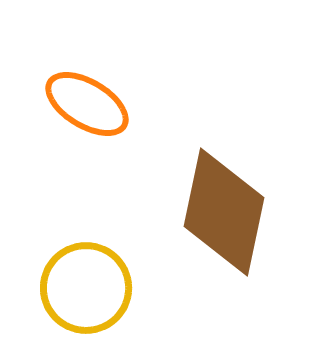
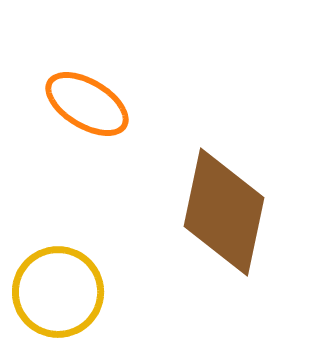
yellow circle: moved 28 px left, 4 px down
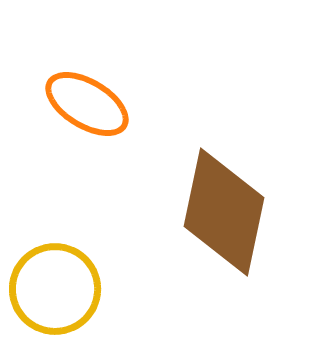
yellow circle: moved 3 px left, 3 px up
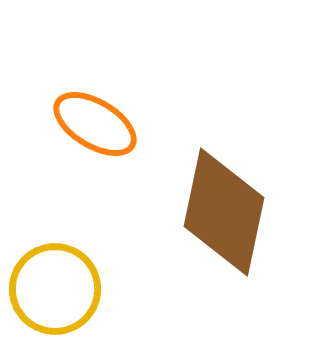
orange ellipse: moved 8 px right, 20 px down
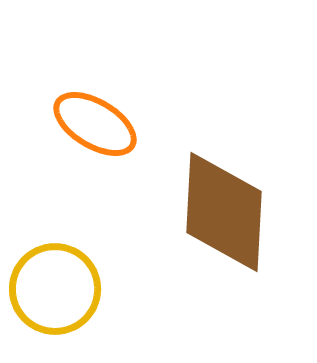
brown diamond: rotated 9 degrees counterclockwise
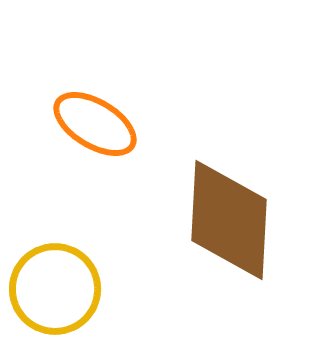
brown diamond: moved 5 px right, 8 px down
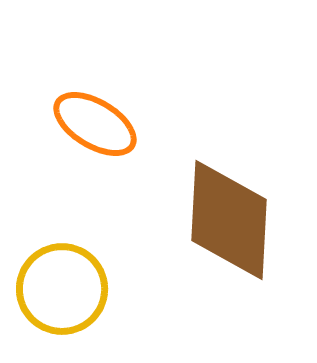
yellow circle: moved 7 px right
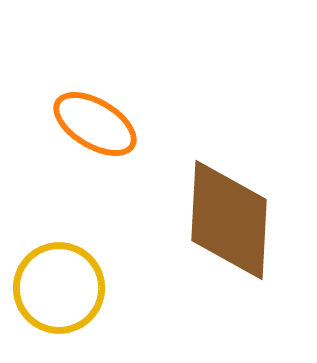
yellow circle: moved 3 px left, 1 px up
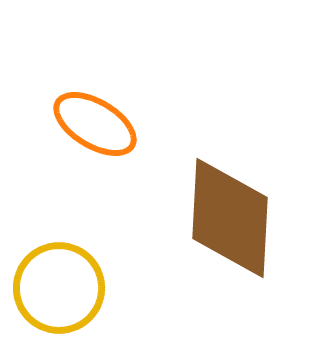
brown diamond: moved 1 px right, 2 px up
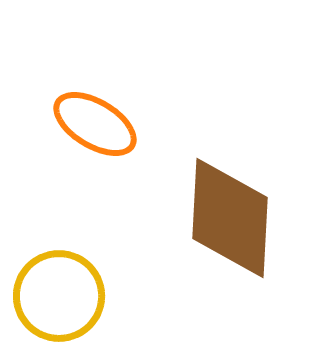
yellow circle: moved 8 px down
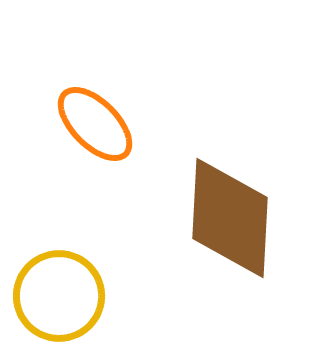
orange ellipse: rotated 14 degrees clockwise
